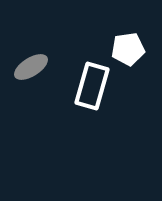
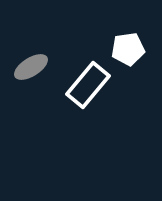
white rectangle: moved 4 px left, 1 px up; rotated 24 degrees clockwise
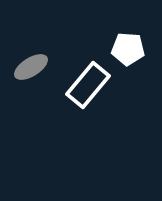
white pentagon: rotated 12 degrees clockwise
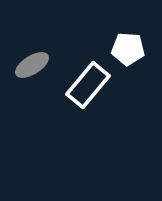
gray ellipse: moved 1 px right, 2 px up
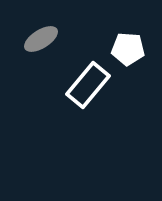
gray ellipse: moved 9 px right, 26 px up
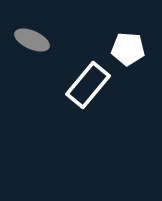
gray ellipse: moved 9 px left, 1 px down; rotated 56 degrees clockwise
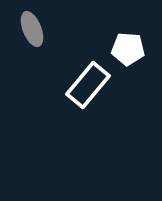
gray ellipse: moved 11 px up; rotated 44 degrees clockwise
